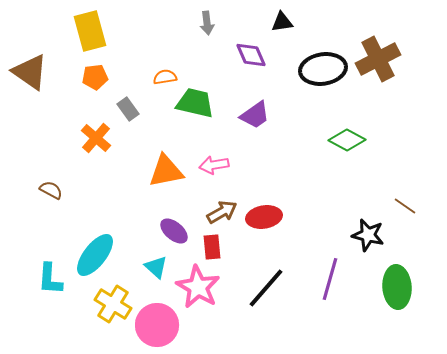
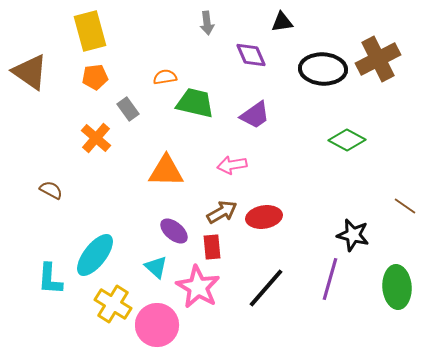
black ellipse: rotated 12 degrees clockwise
pink arrow: moved 18 px right
orange triangle: rotated 12 degrees clockwise
black star: moved 15 px left
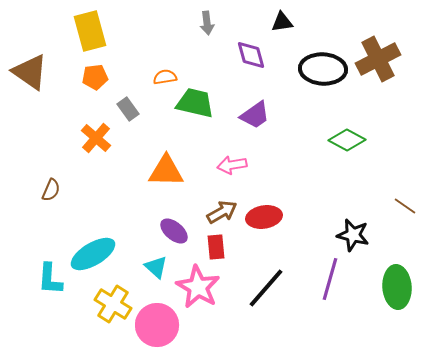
purple diamond: rotated 8 degrees clockwise
brown semicircle: rotated 85 degrees clockwise
red rectangle: moved 4 px right
cyan ellipse: moved 2 px left, 1 px up; rotated 21 degrees clockwise
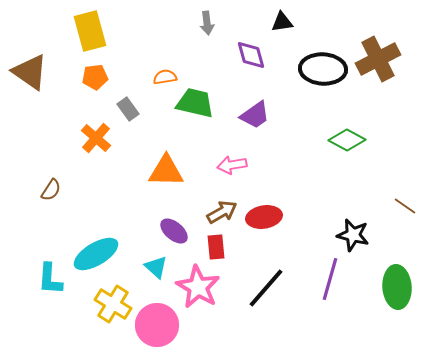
brown semicircle: rotated 10 degrees clockwise
cyan ellipse: moved 3 px right
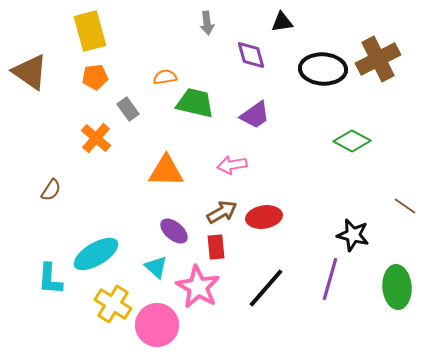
green diamond: moved 5 px right, 1 px down
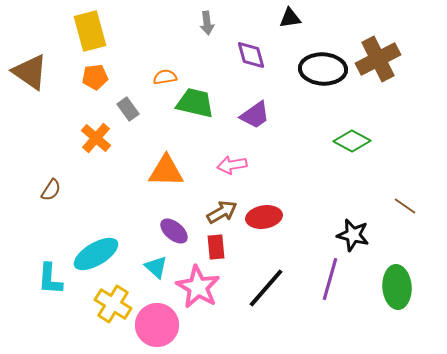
black triangle: moved 8 px right, 4 px up
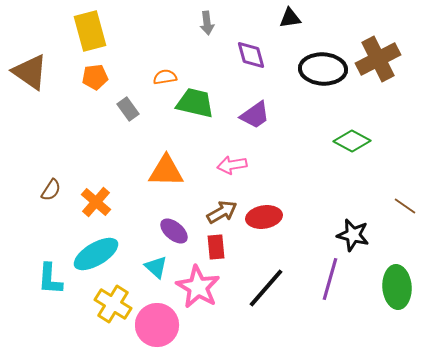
orange cross: moved 64 px down
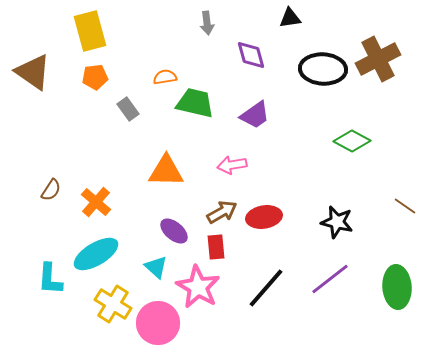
brown triangle: moved 3 px right
black star: moved 16 px left, 13 px up
purple line: rotated 36 degrees clockwise
pink circle: moved 1 px right, 2 px up
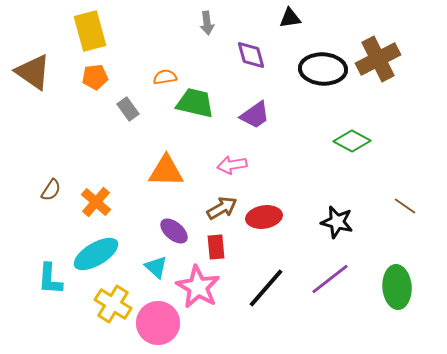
brown arrow: moved 4 px up
